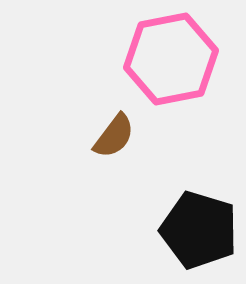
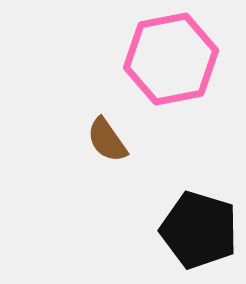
brown semicircle: moved 7 px left, 4 px down; rotated 108 degrees clockwise
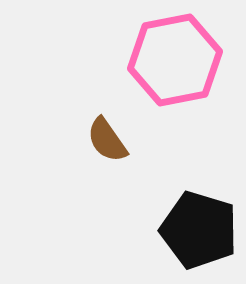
pink hexagon: moved 4 px right, 1 px down
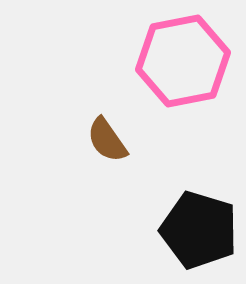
pink hexagon: moved 8 px right, 1 px down
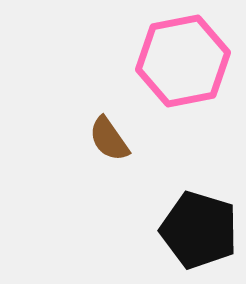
brown semicircle: moved 2 px right, 1 px up
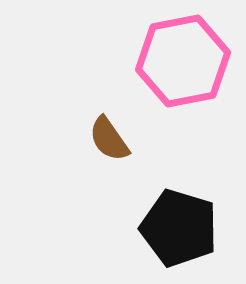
black pentagon: moved 20 px left, 2 px up
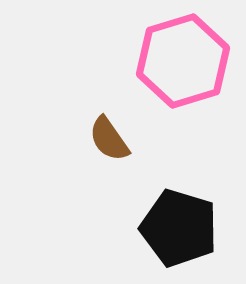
pink hexagon: rotated 6 degrees counterclockwise
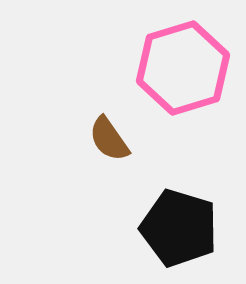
pink hexagon: moved 7 px down
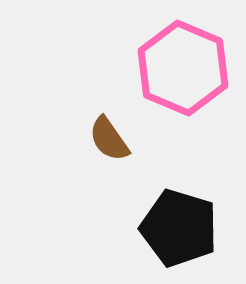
pink hexagon: rotated 20 degrees counterclockwise
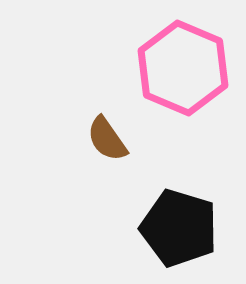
brown semicircle: moved 2 px left
